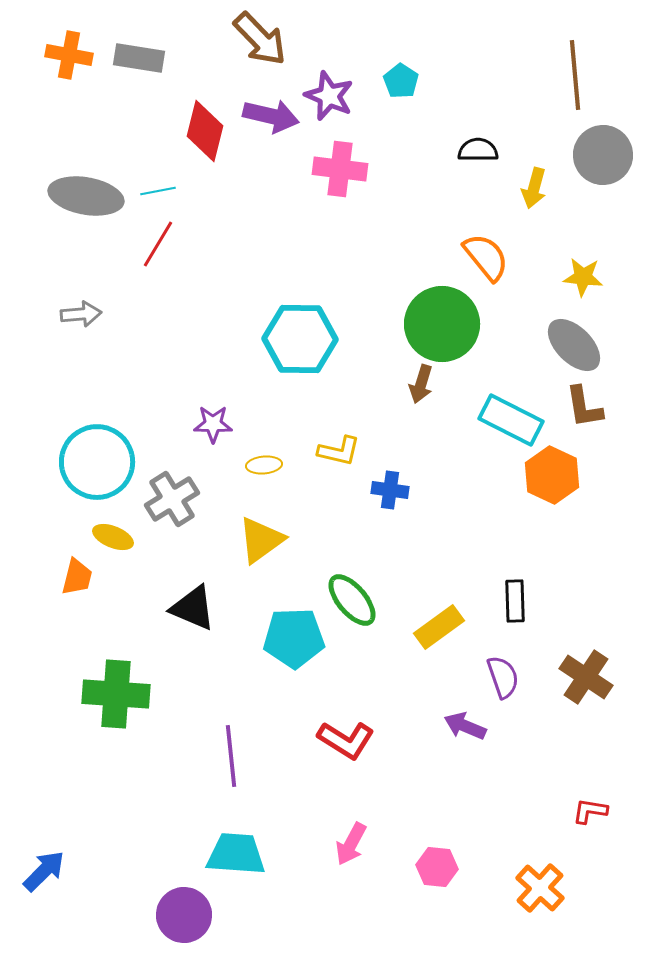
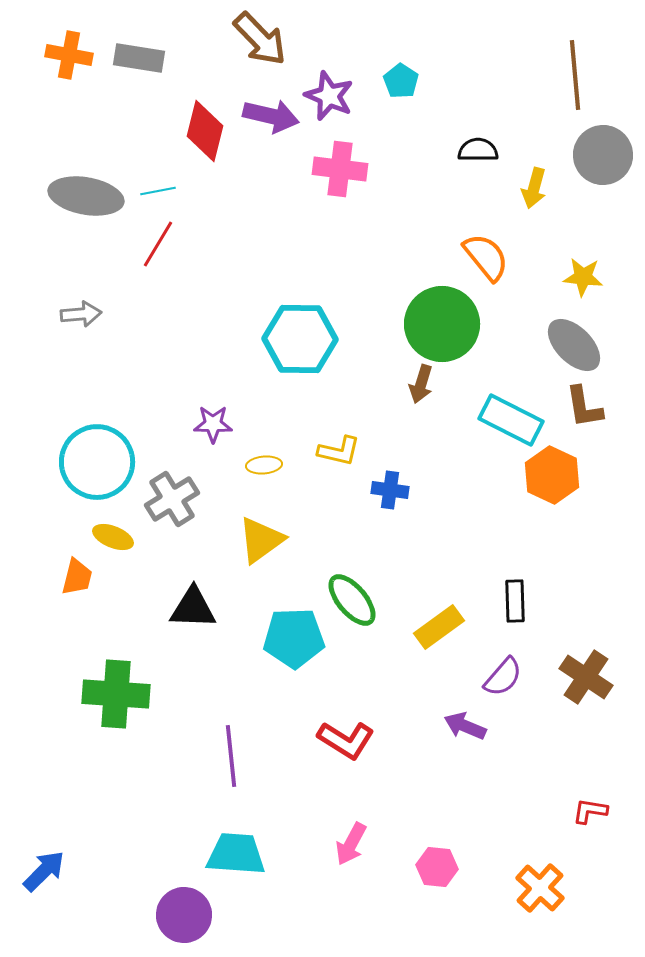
black triangle at (193, 608): rotated 21 degrees counterclockwise
purple semicircle at (503, 677): rotated 60 degrees clockwise
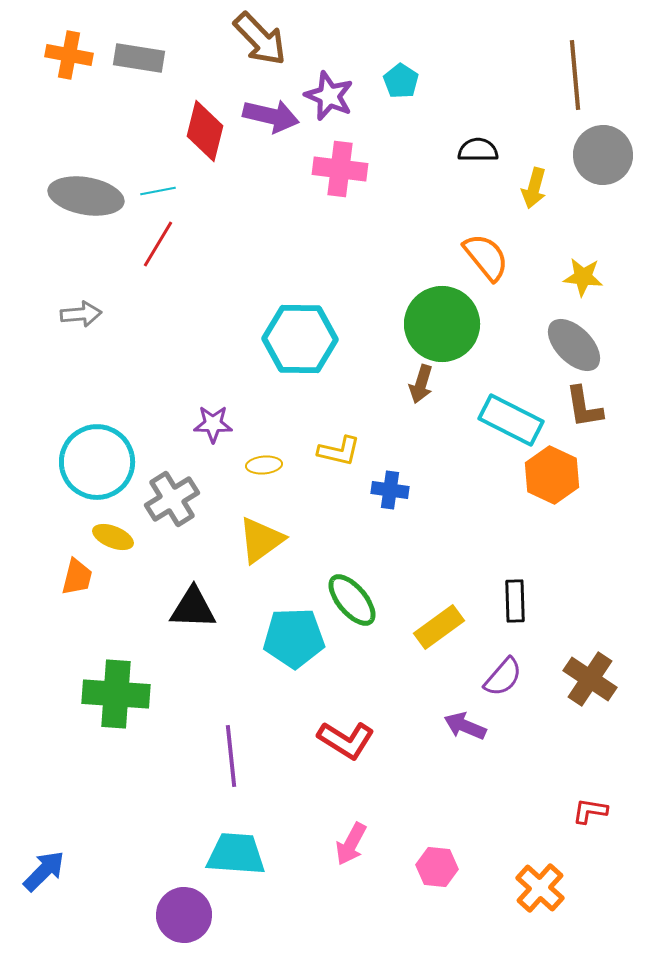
brown cross at (586, 677): moved 4 px right, 2 px down
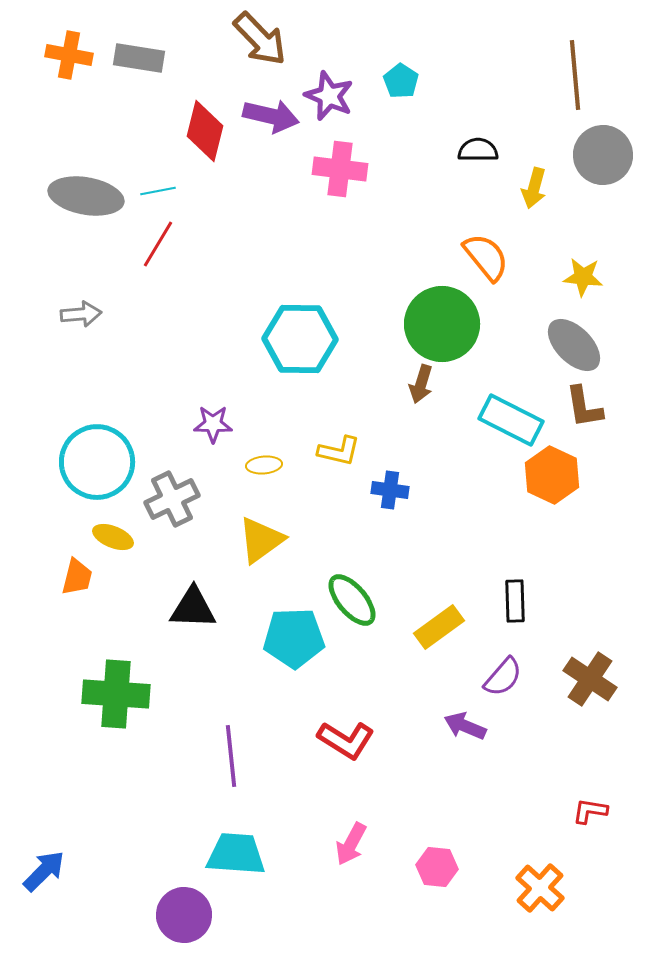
gray cross at (172, 499): rotated 6 degrees clockwise
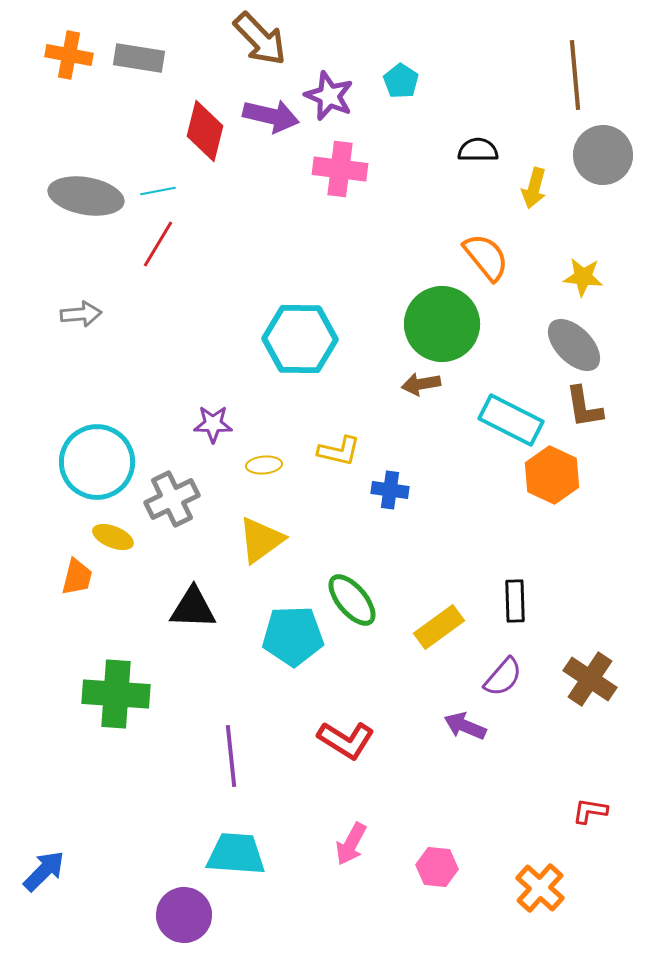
brown arrow at (421, 384): rotated 63 degrees clockwise
cyan pentagon at (294, 638): moved 1 px left, 2 px up
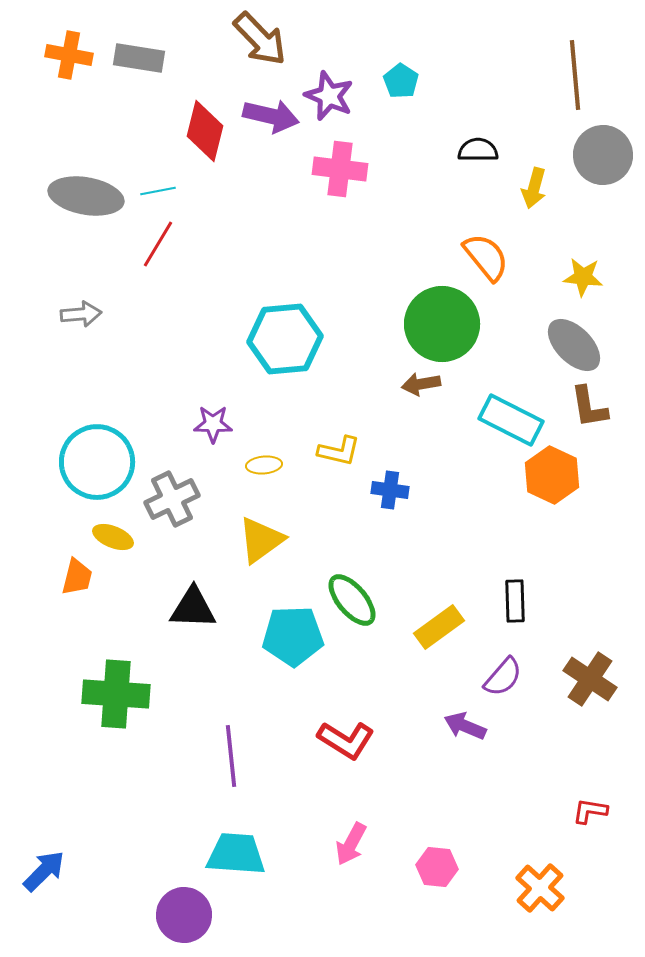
cyan hexagon at (300, 339): moved 15 px left; rotated 6 degrees counterclockwise
brown L-shape at (584, 407): moved 5 px right
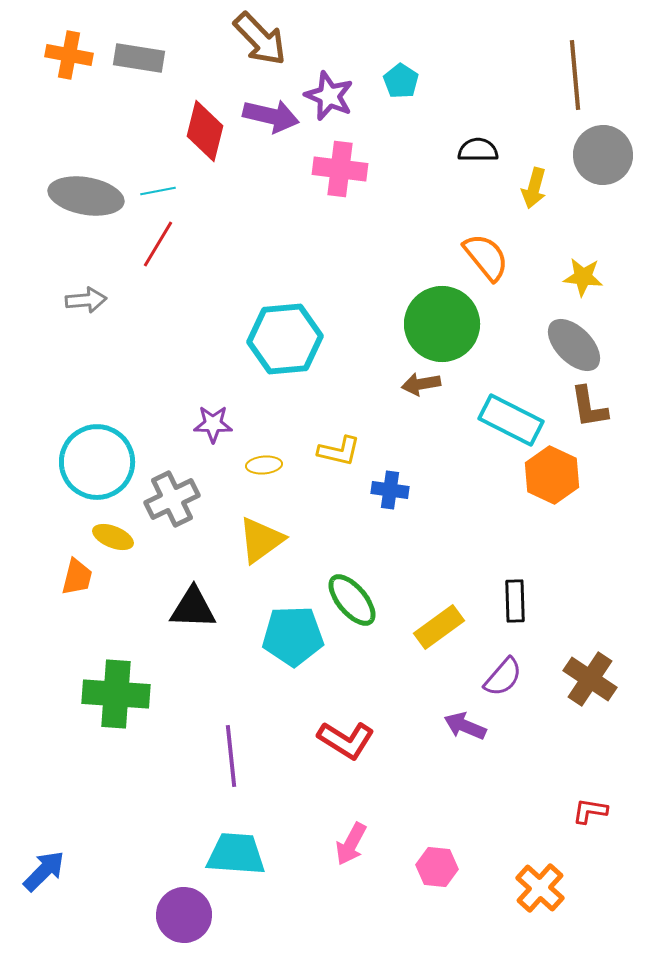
gray arrow at (81, 314): moved 5 px right, 14 px up
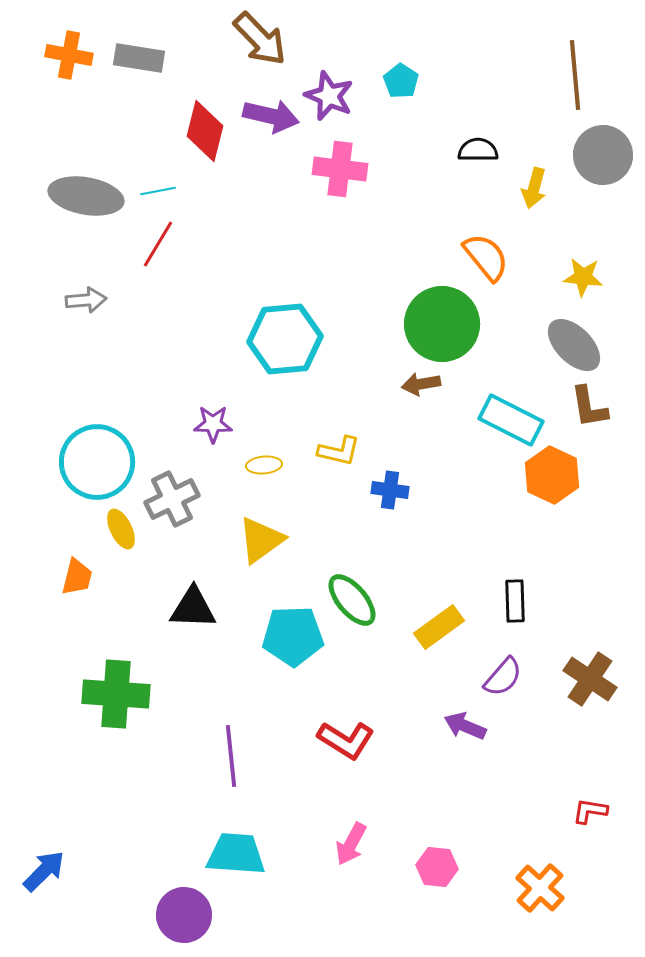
yellow ellipse at (113, 537): moved 8 px right, 8 px up; rotated 42 degrees clockwise
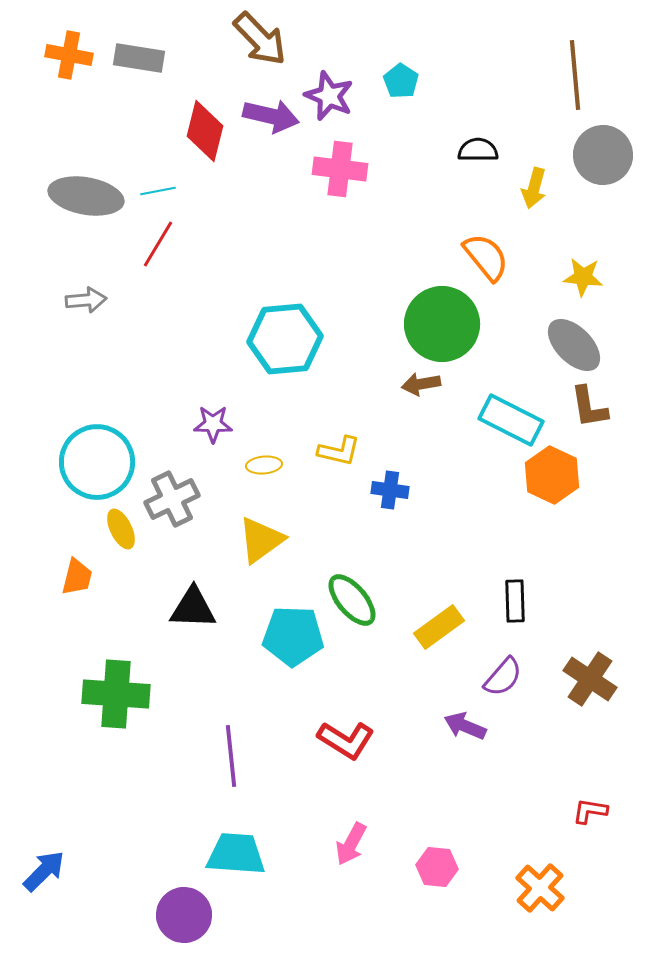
cyan pentagon at (293, 636): rotated 4 degrees clockwise
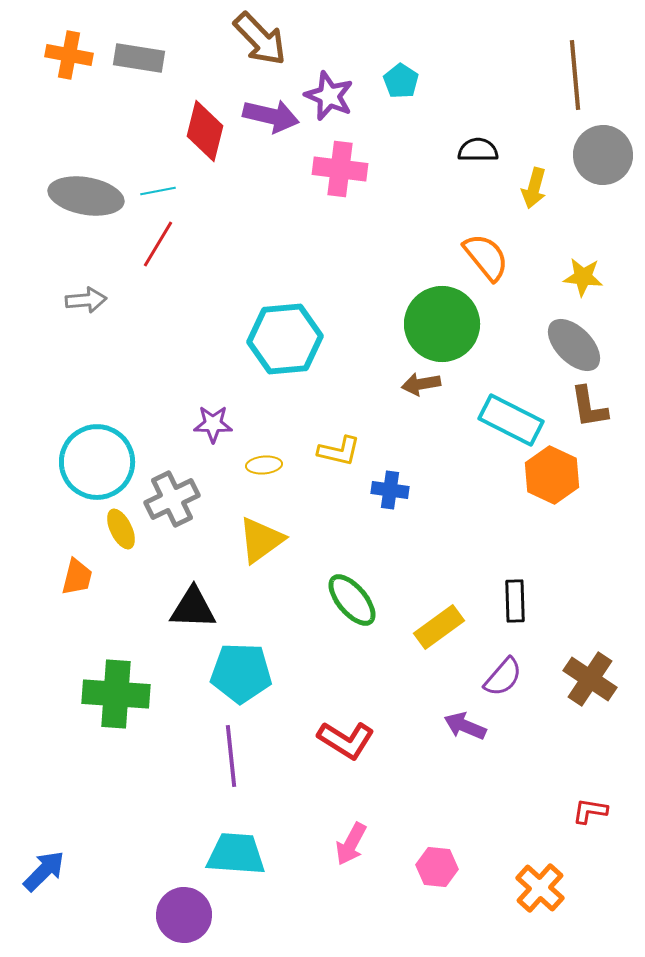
cyan pentagon at (293, 636): moved 52 px left, 37 px down
